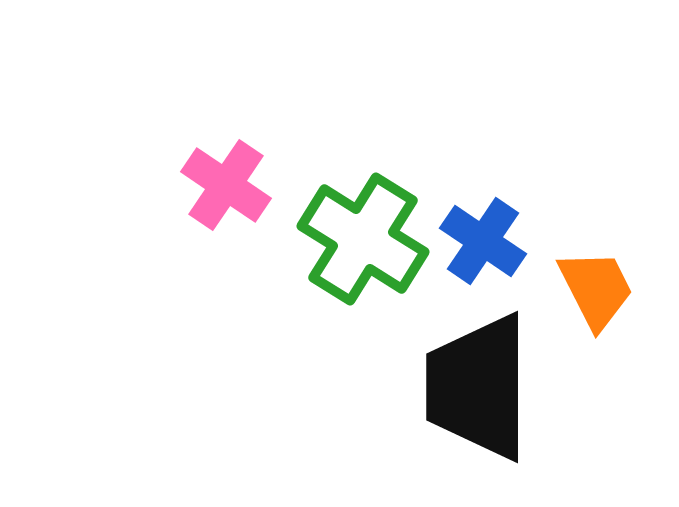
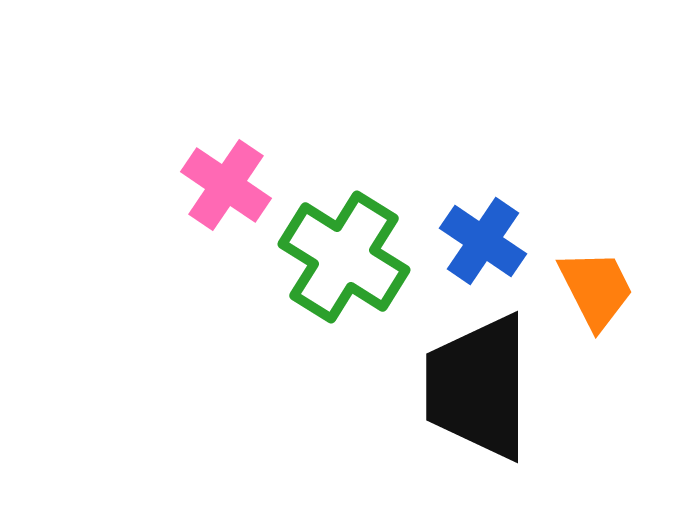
green cross: moved 19 px left, 18 px down
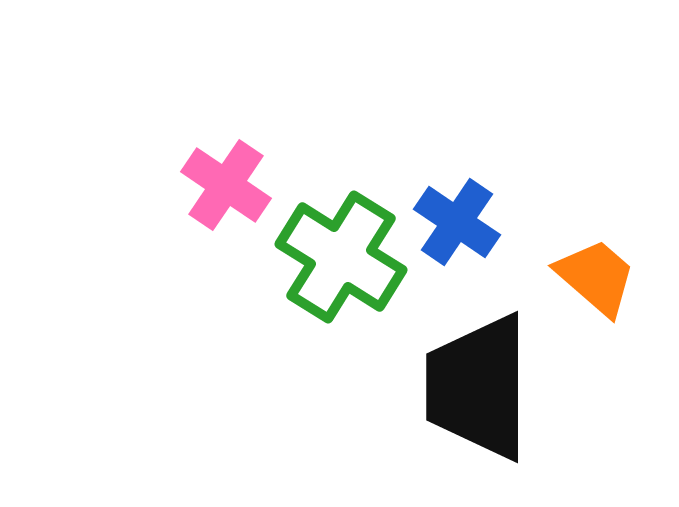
blue cross: moved 26 px left, 19 px up
green cross: moved 3 px left
orange trapezoid: moved 12 px up; rotated 22 degrees counterclockwise
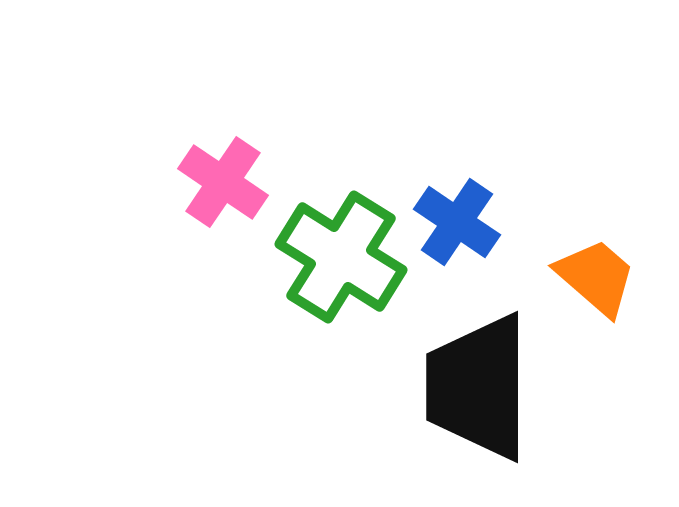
pink cross: moved 3 px left, 3 px up
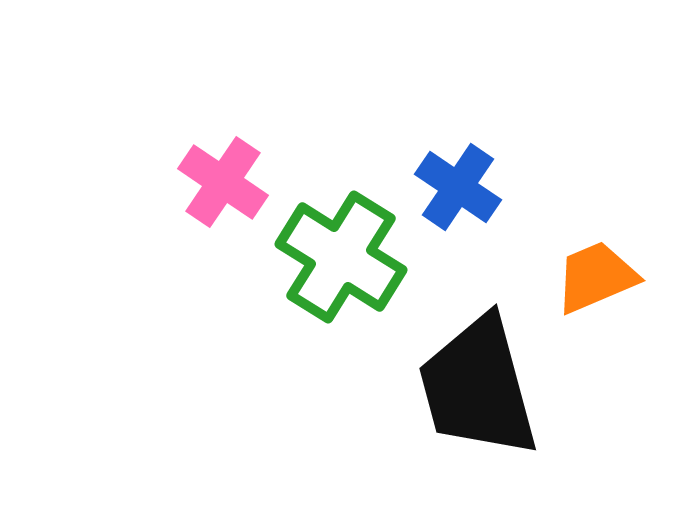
blue cross: moved 1 px right, 35 px up
orange trapezoid: rotated 64 degrees counterclockwise
black trapezoid: rotated 15 degrees counterclockwise
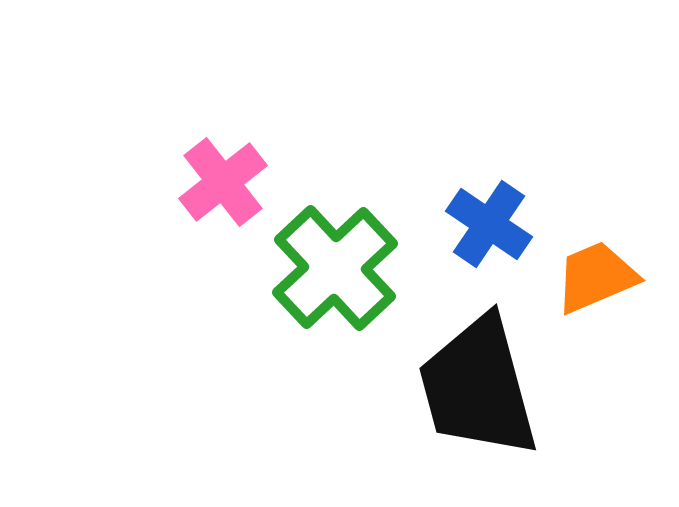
pink cross: rotated 18 degrees clockwise
blue cross: moved 31 px right, 37 px down
green cross: moved 6 px left, 11 px down; rotated 15 degrees clockwise
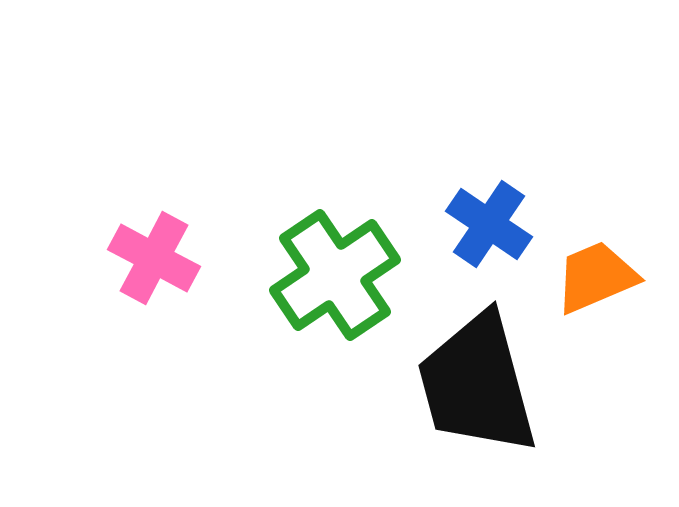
pink cross: moved 69 px left, 76 px down; rotated 24 degrees counterclockwise
green cross: moved 7 px down; rotated 9 degrees clockwise
black trapezoid: moved 1 px left, 3 px up
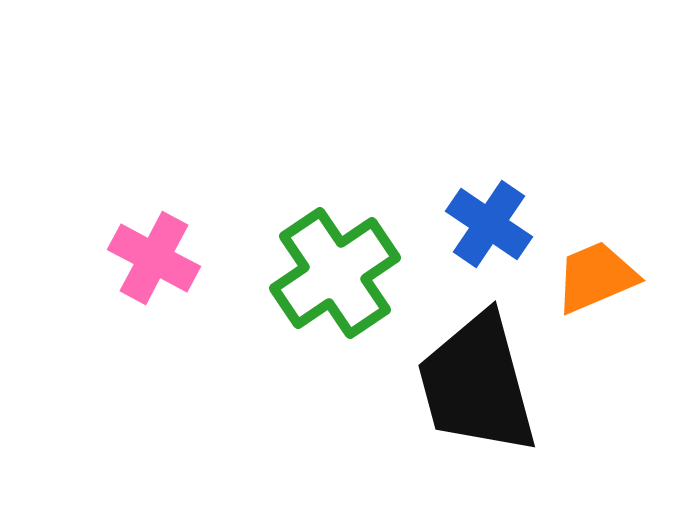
green cross: moved 2 px up
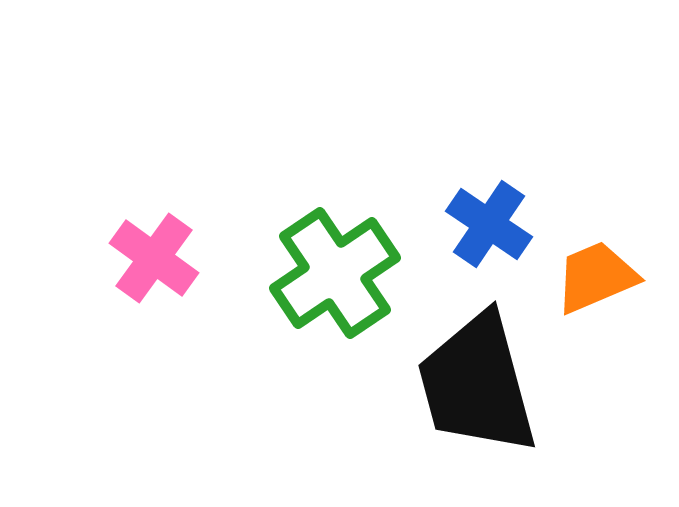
pink cross: rotated 8 degrees clockwise
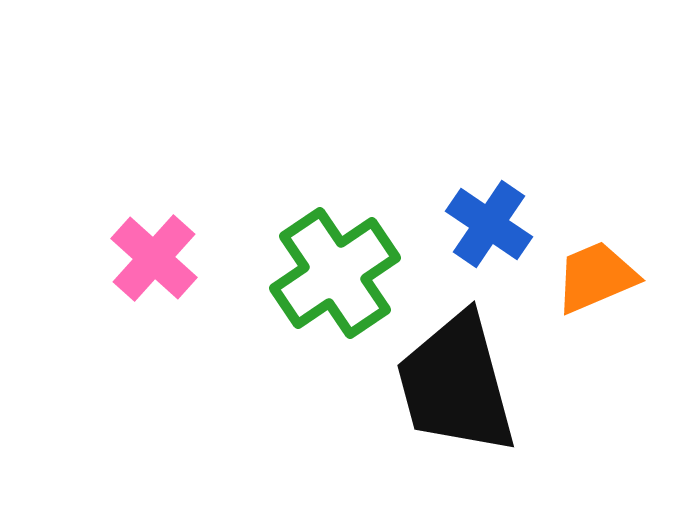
pink cross: rotated 6 degrees clockwise
black trapezoid: moved 21 px left
